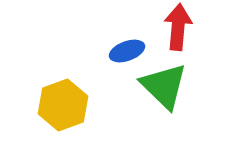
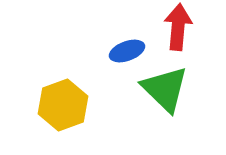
green triangle: moved 1 px right, 3 px down
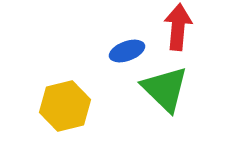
yellow hexagon: moved 2 px right, 1 px down; rotated 6 degrees clockwise
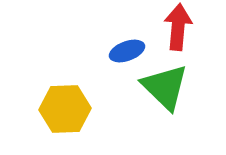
green triangle: moved 2 px up
yellow hexagon: moved 3 px down; rotated 12 degrees clockwise
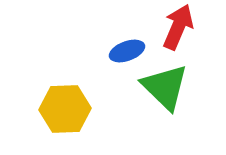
red arrow: rotated 18 degrees clockwise
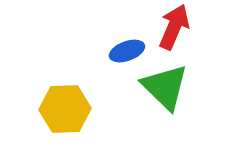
red arrow: moved 4 px left
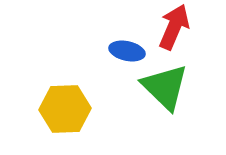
blue ellipse: rotated 32 degrees clockwise
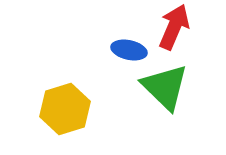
blue ellipse: moved 2 px right, 1 px up
yellow hexagon: rotated 15 degrees counterclockwise
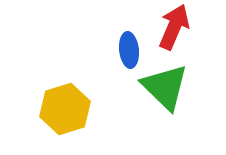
blue ellipse: rotated 72 degrees clockwise
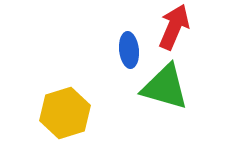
green triangle: rotated 28 degrees counterclockwise
yellow hexagon: moved 4 px down
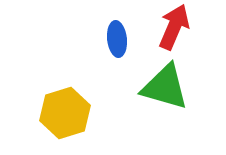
blue ellipse: moved 12 px left, 11 px up
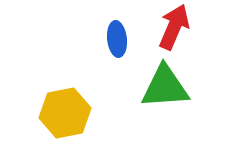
green triangle: rotated 20 degrees counterclockwise
yellow hexagon: rotated 6 degrees clockwise
